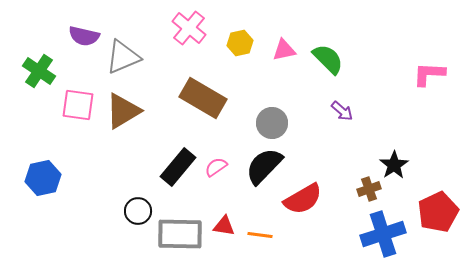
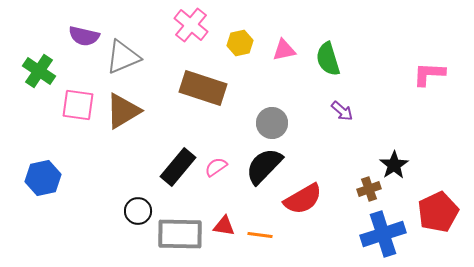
pink cross: moved 2 px right, 3 px up
green semicircle: rotated 152 degrees counterclockwise
brown rectangle: moved 10 px up; rotated 12 degrees counterclockwise
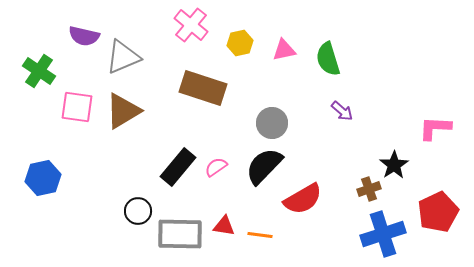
pink L-shape: moved 6 px right, 54 px down
pink square: moved 1 px left, 2 px down
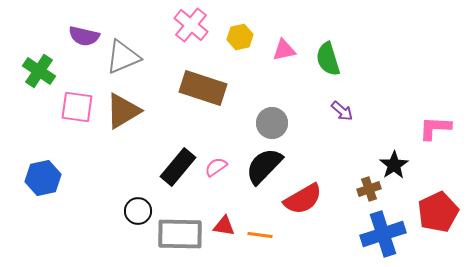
yellow hexagon: moved 6 px up
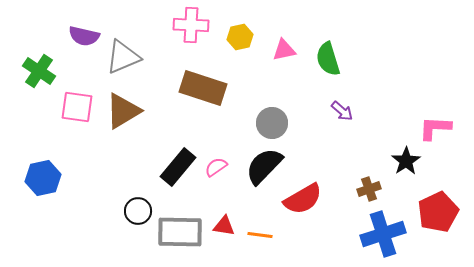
pink cross: rotated 36 degrees counterclockwise
black star: moved 12 px right, 4 px up
gray rectangle: moved 2 px up
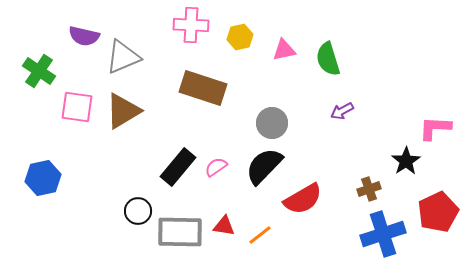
purple arrow: rotated 110 degrees clockwise
orange line: rotated 45 degrees counterclockwise
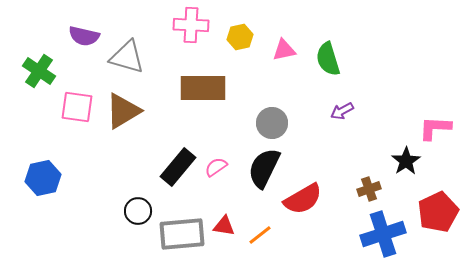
gray triangle: moved 4 px right; rotated 39 degrees clockwise
brown rectangle: rotated 18 degrees counterclockwise
black semicircle: moved 2 px down; rotated 18 degrees counterclockwise
gray rectangle: moved 2 px right, 2 px down; rotated 6 degrees counterclockwise
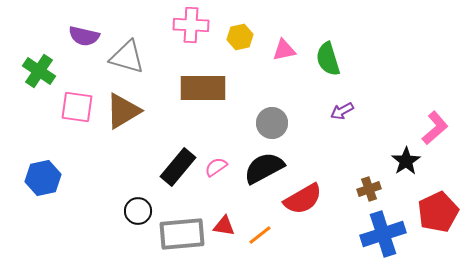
pink L-shape: rotated 136 degrees clockwise
black semicircle: rotated 36 degrees clockwise
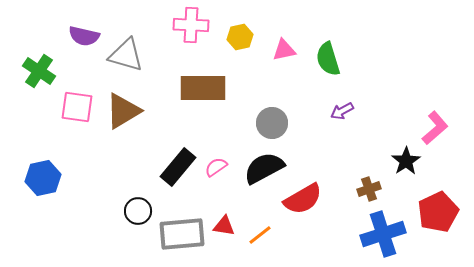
gray triangle: moved 1 px left, 2 px up
